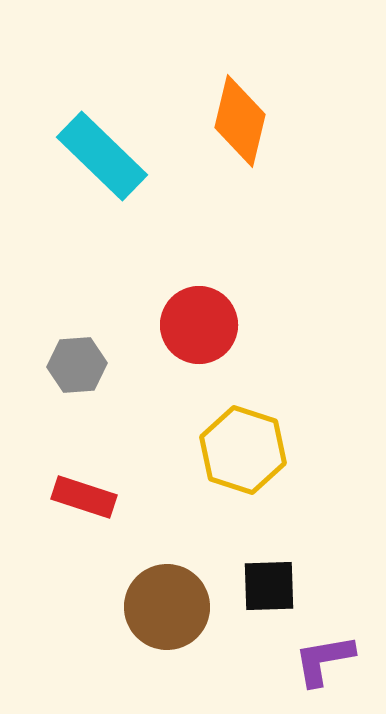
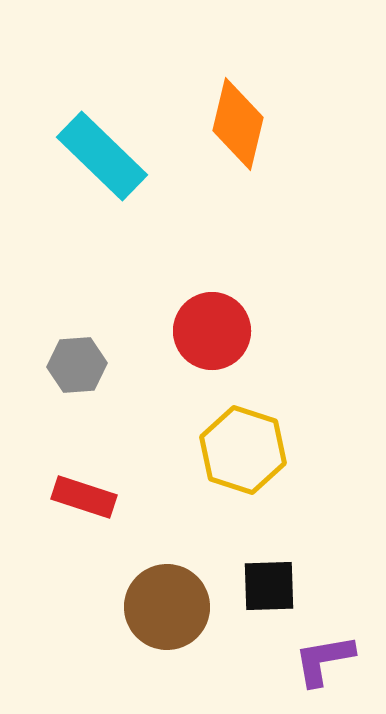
orange diamond: moved 2 px left, 3 px down
red circle: moved 13 px right, 6 px down
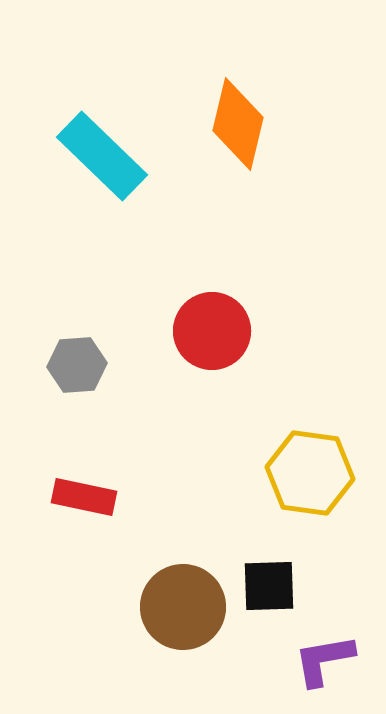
yellow hexagon: moved 67 px right, 23 px down; rotated 10 degrees counterclockwise
red rectangle: rotated 6 degrees counterclockwise
brown circle: moved 16 px right
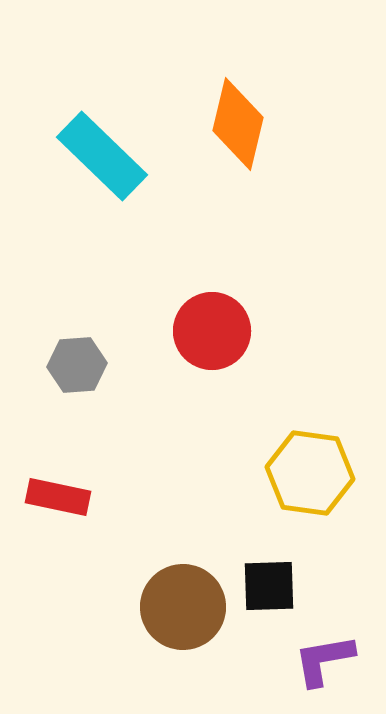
red rectangle: moved 26 px left
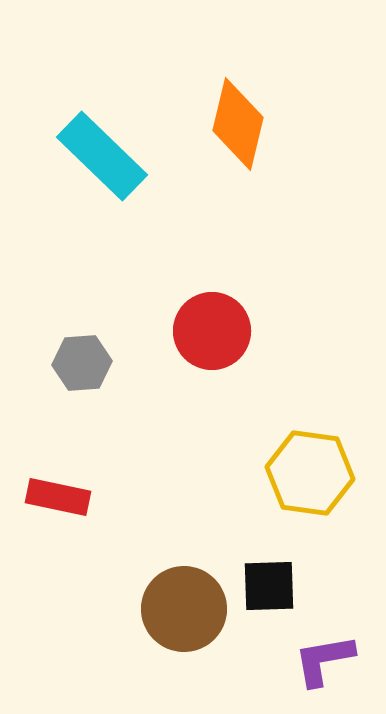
gray hexagon: moved 5 px right, 2 px up
brown circle: moved 1 px right, 2 px down
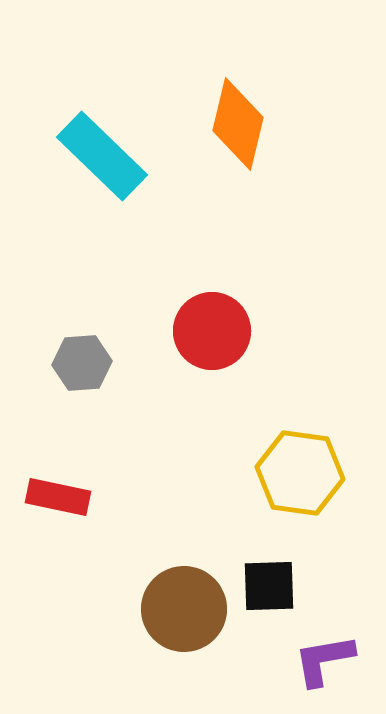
yellow hexagon: moved 10 px left
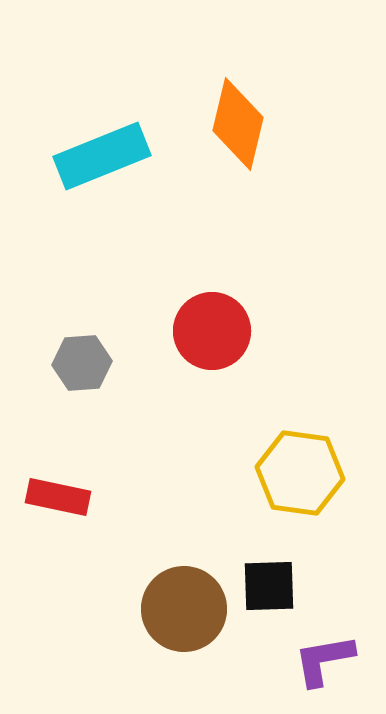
cyan rectangle: rotated 66 degrees counterclockwise
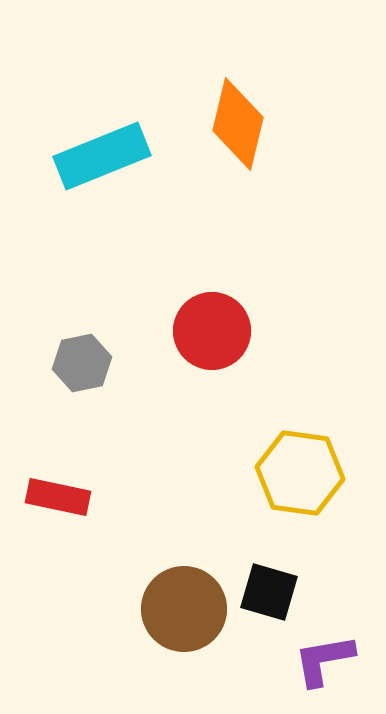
gray hexagon: rotated 8 degrees counterclockwise
black square: moved 6 px down; rotated 18 degrees clockwise
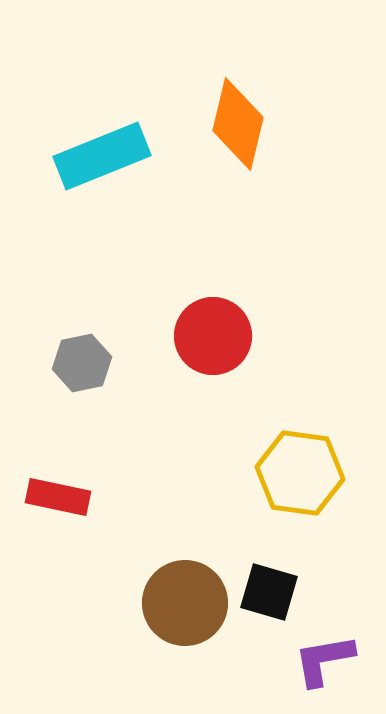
red circle: moved 1 px right, 5 px down
brown circle: moved 1 px right, 6 px up
